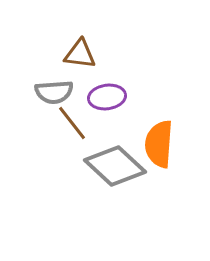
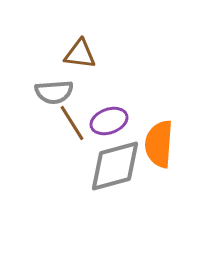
purple ellipse: moved 2 px right, 24 px down; rotated 12 degrees counterclockwise
brown line: rotated 6 degrees clockwise
gray diamond: rotated 58 degrees counterclockwise
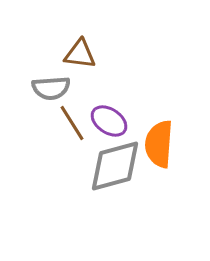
gray semicircle: moved 3 px left, 4 px up
purple ellipse: rotated 54 degrees clockwise
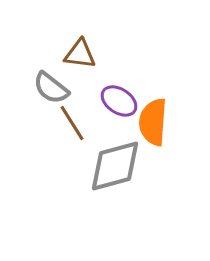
gray semicircle: rotated 42 degrees clockwise
purple ellipse: moved 10 px right, 20 px up
orange semicircle: moved 6 px left, 22 px up
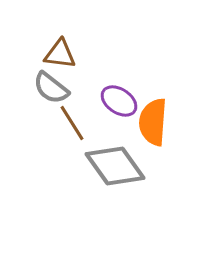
brown triangle: moved 20 px left
gray diamond: rotated 70 degrees clockwise
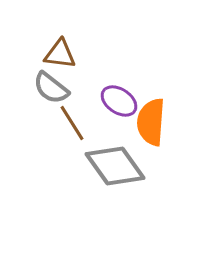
orange semicircle: moved 2 px left
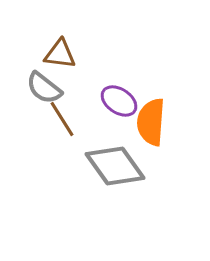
gray semicircle: moved 7 px left
brown line: moved 10 px left, 4 px up
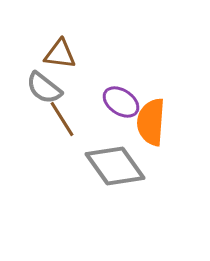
purple ellipse: moved 2 px right, 1 px down
